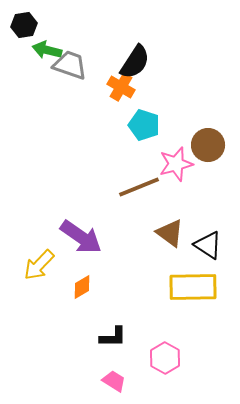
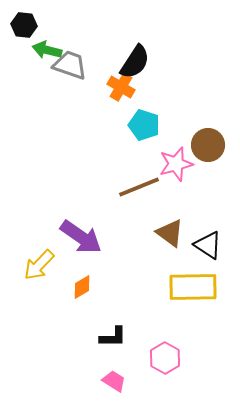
black hexagon: rotated 15 degrees clockwise
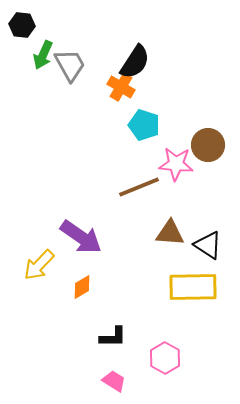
black hexagon: moved 2 px left
green arrow: moved 4 px left, 5 px down; rotated 80 degrees counterclockwise
gray trapezoid: rotated 42 degrees clockwise
pink star: rotated 20 degrees clockwise
brown triangle: rotated 32 degrees counterclockwise
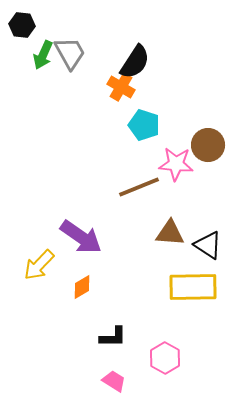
gray trapezoid: moved 12 px up
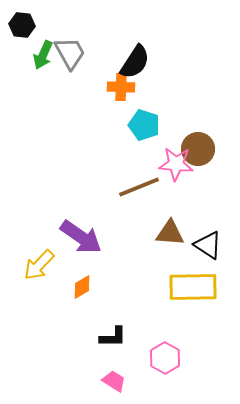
orange cross: rotated 28 degrees counterclockwise
brown circle: moved 10 px left, 4 px down
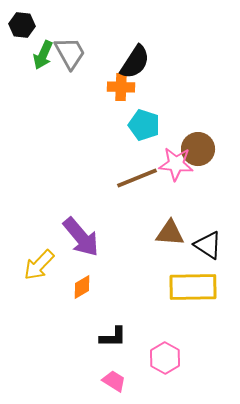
brown line: moved 2 px left, 9 px up
purple arrow: rotated 15 degrees clockwise
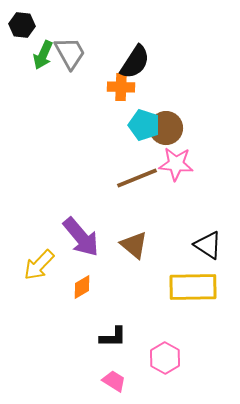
brown circle: moved 32 px left, 21 px up
brown triangle: moved 36 px left, 12 px down; rotated 36 degrees clockwise
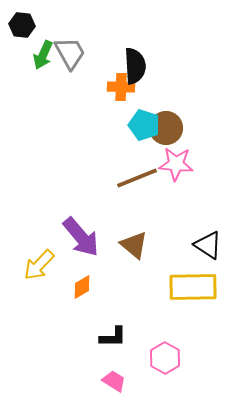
black semicircle: moved 4 px down; rotated 36 degrees counterclockwise
